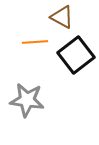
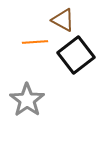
brown triangle: moved 1 px right, 3 px down
gray star: rotated 28 degrees clockwise
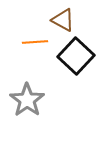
black square: moved 1 px down; rotated 9 degrees counterclockwise
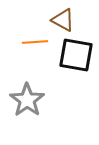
black square: moved 1 px up; rotated 33 degrees counterclockwise
